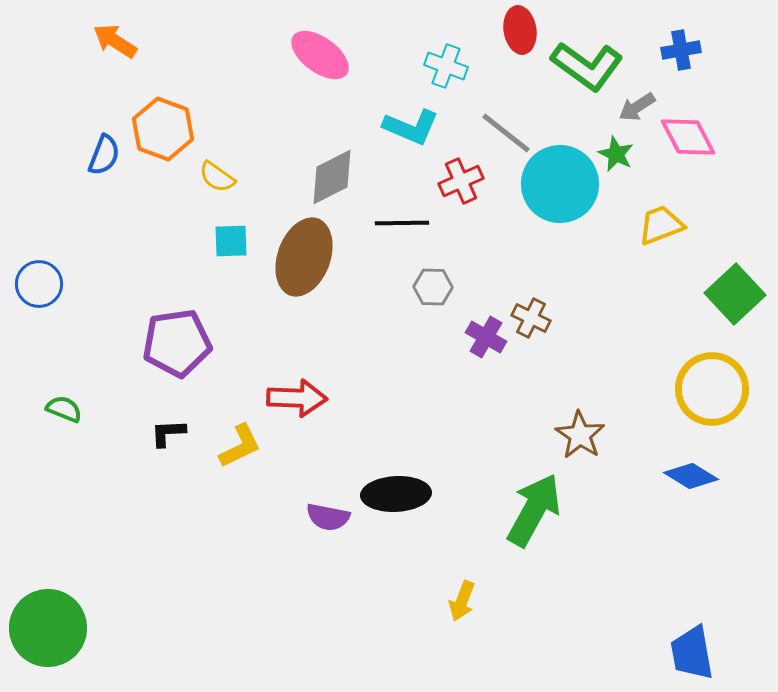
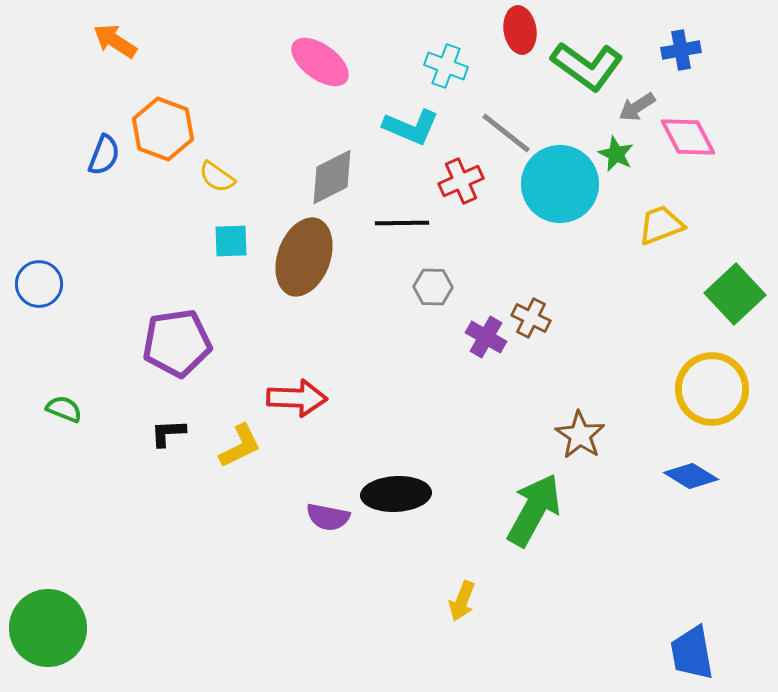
pink ellipse: moved 7 px down
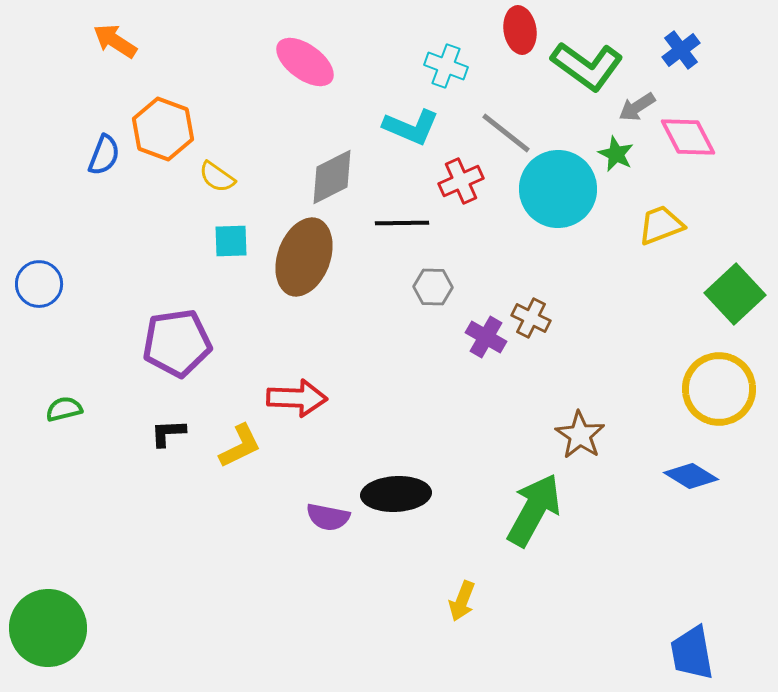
blue cross: rotated 27 degrees counterclockwise
pink ellipse: moved 15 px left
cyan circle: moved 2 px left, 5 px down
yellow circle: moved 7 px right
green semicircle: rotated 36 degrees counterclockwise
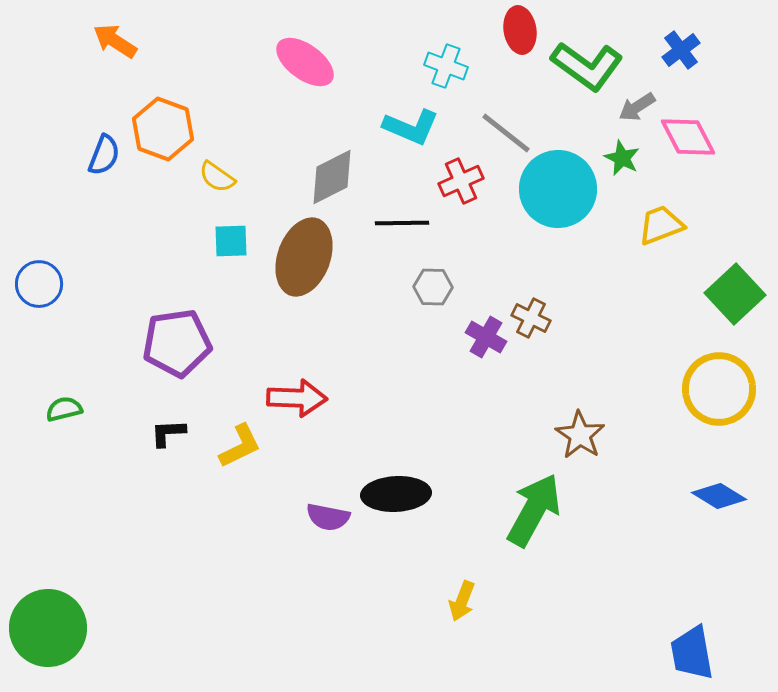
green star: moved 6 px right, 4 px down
blue diamond: moved 28 px right, 20 px down
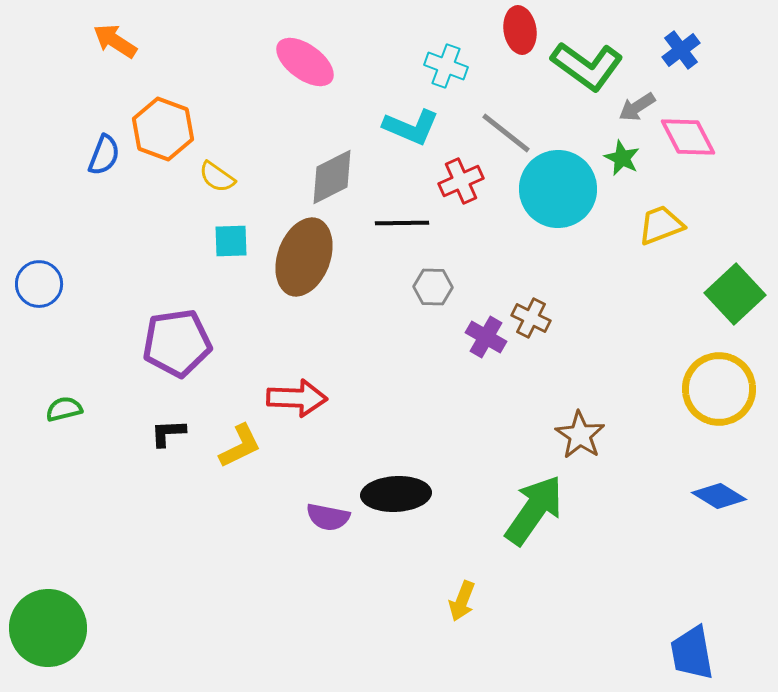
green arrow: rotated 6 degrees clockwise
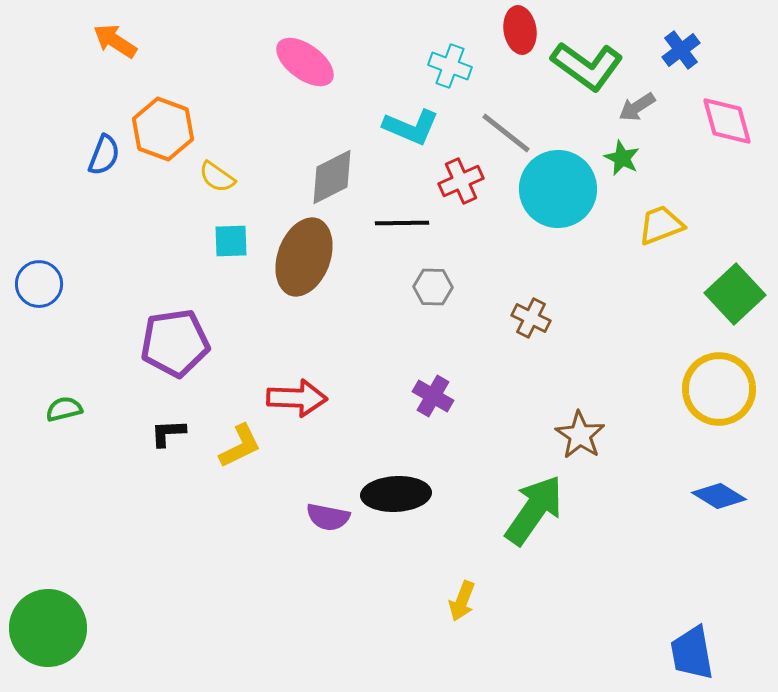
cyan cross: moved 4 px right
pink diamond: moved 39 px right, 16 px up; rotated 12 degrees clockwise
purple cross: moved 53 px left, 59 px down
purple pentagon: moved 2 px left
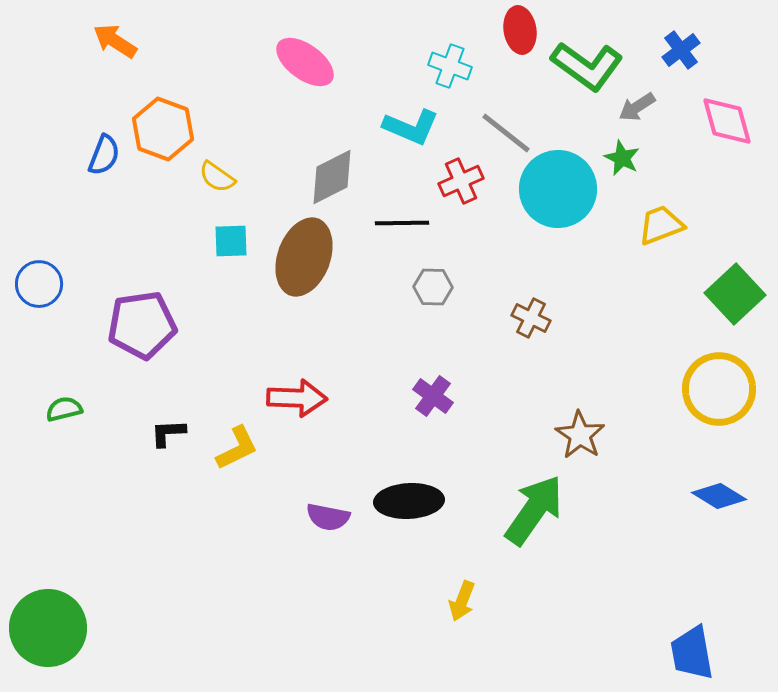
purple pentagon: moved 33 px left, 18 px up
purple cross: rotated 6 degrees clockwise
yellow L-shape: moved 3 px left, 2 px down
black ellipse: moved 13 px right, 7 px down
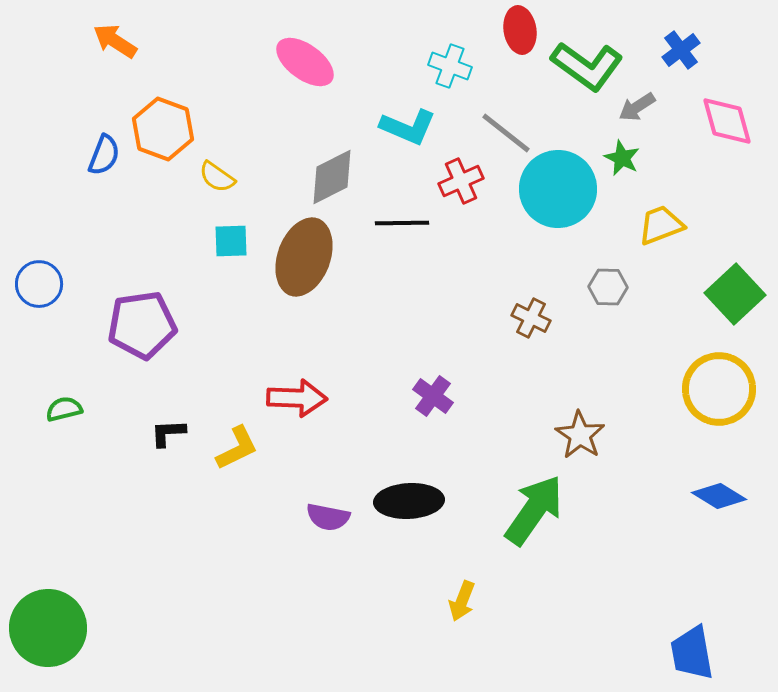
cyan L-shape: moved 3 px left
gray hexagon: moved 175 px right
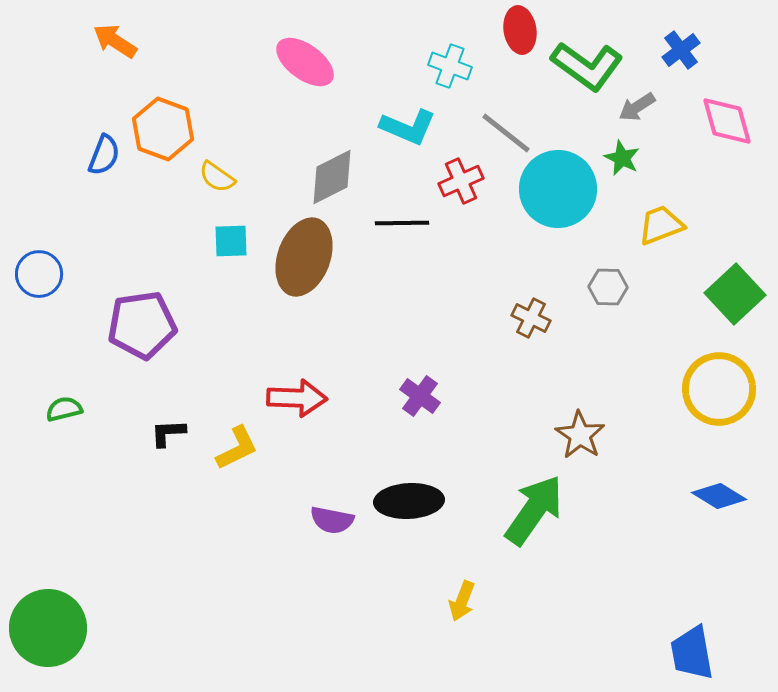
blue circle: moved 10 px up
purple cross: moved 13 px left
purple semicircle: moved 4 px right, 3 px down
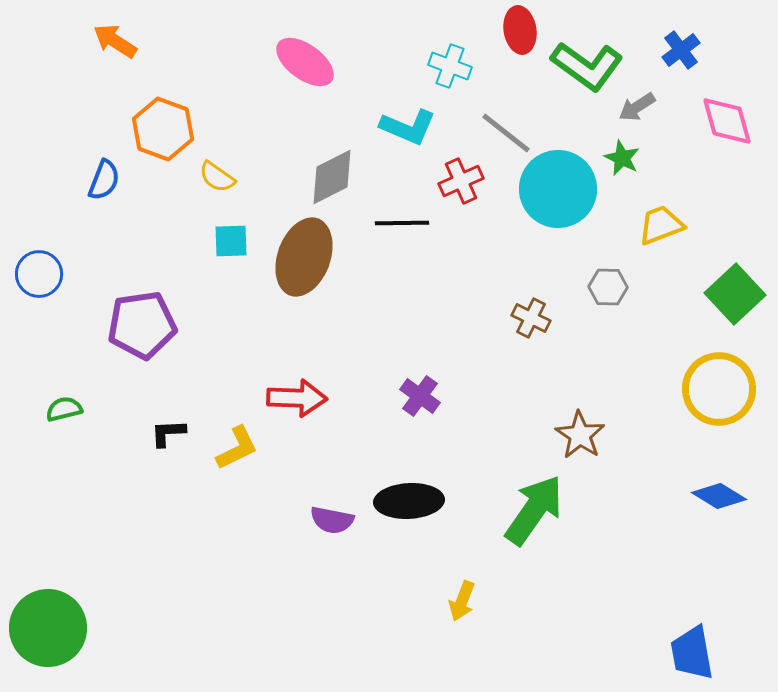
blue semicircle: moved 25 px down
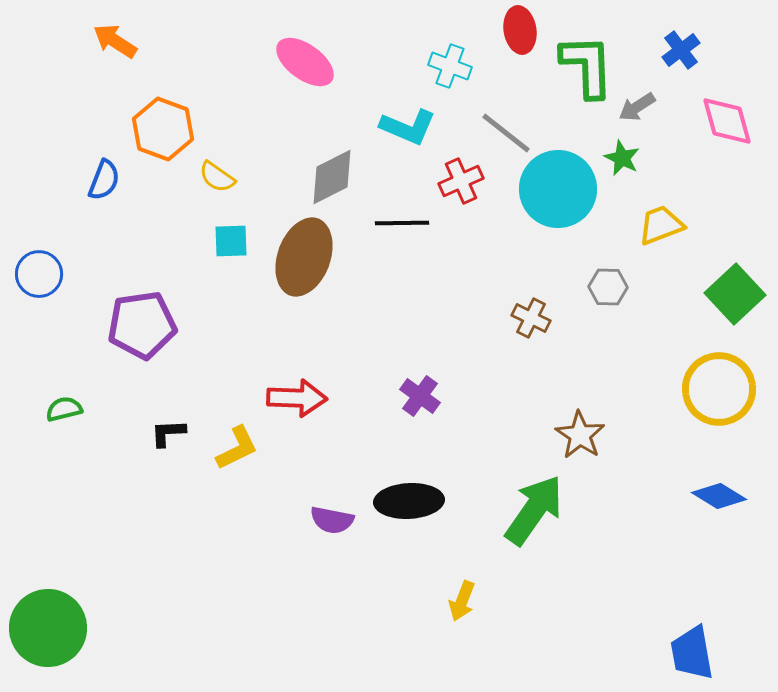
green L-shape: rotated 128 degrees counterclockwise
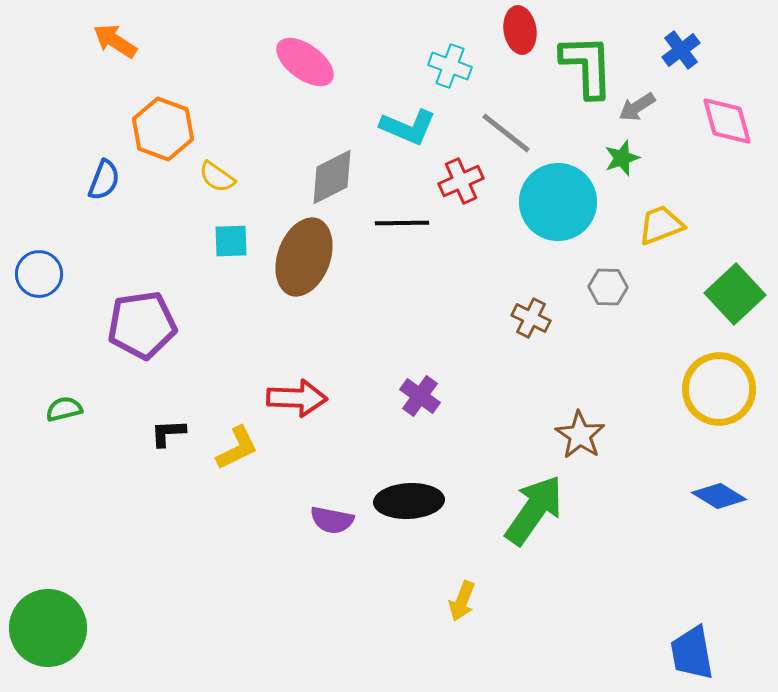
green star: rotated 27 degrees clockwise
cyan circle: moved 13 px down
